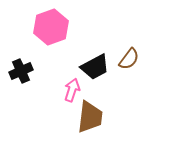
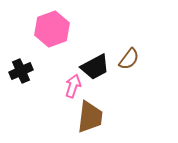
pink hexagon: moved 1 px right, 2 px down
pink arrow: moved 1 px right, 4 px up
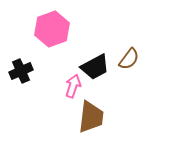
brown trapezoid: moved 1 px right
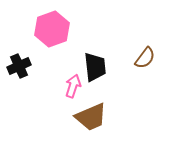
brown semicircle: moved 16 px right, 1 px up
black trapezoid: rotated 68 degrees counterclockwise
black cross: moved 2 px left, 5 px up
brown trapezoid: rotated 60 degrees clockwise
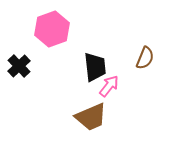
brown semicircle: rotated 15 degrees counterclockwise
black cross: rotated 20 degrees counterclockwise
pink arrow: moved 36 px right; rotated 20 degrees clockwise
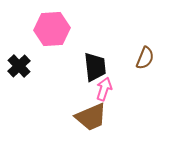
pink hexagon: rotated 16 degrees clockwise
pink arrow: moved 5 px left, 3 px down; rotated 20 degrees counterclockwise
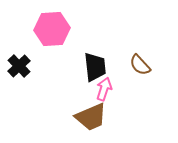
brown semicircle: moved 5 px left, 7 px down; rotated 115 degrees clockwise
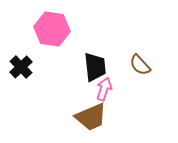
pink hexagon: rotated 12 degrees clockwise
black cross: moved 2 px right, 1 px down
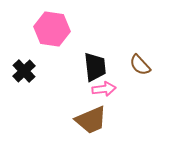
black cross: moved 3 px right, 4 px down
pink arrow: rotated 65 degrees clockwise
brown trapezoid: moved 3 px down
